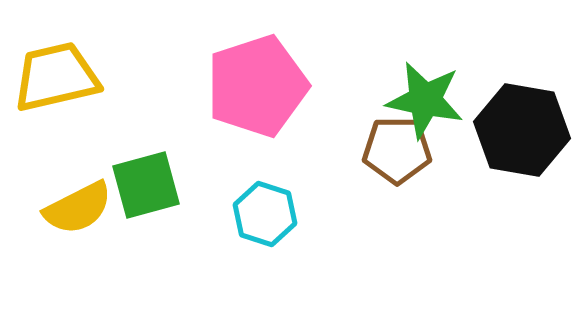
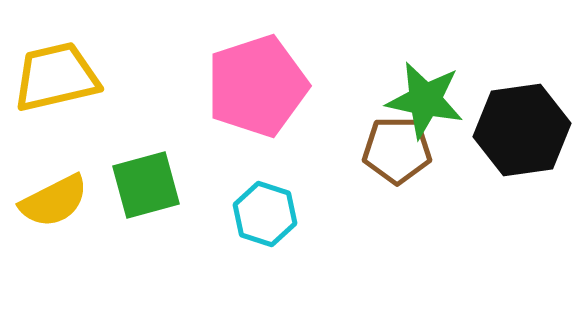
black hexagon: rotated 18 degrees counterclockwise
yellow semicircle: moved 24 px left, 7 px up
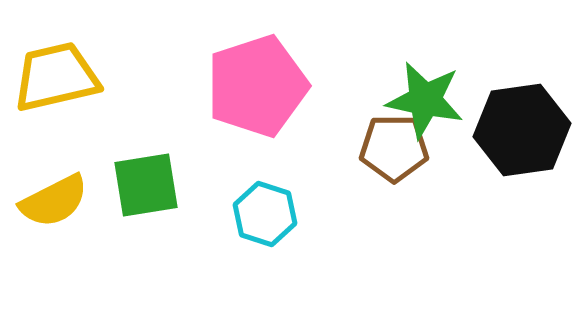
brown pentagon: moved 3 px left, 2 px up
green square: rotated 6 degrees clockwise
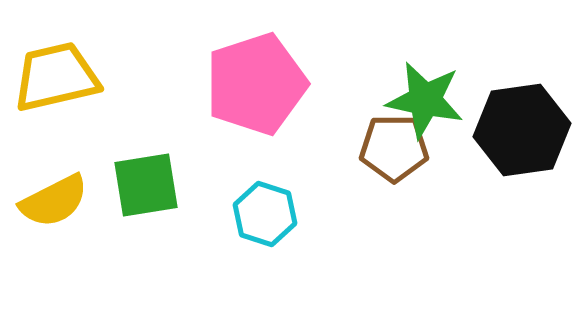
pink pentagon: moved 1 px left, 2 px up
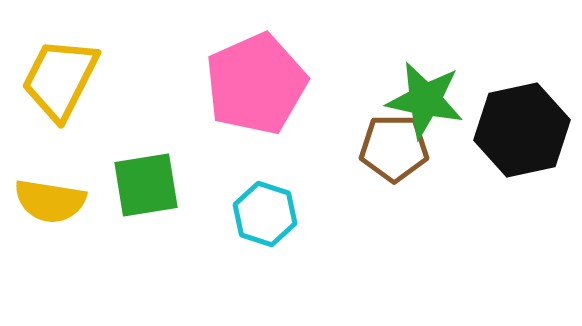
yellow trapezoid: moved 4 px right, 2 px down; rotated 50 degrees counterclockwise
pink pentagon: rotated 6 degrees counterclockwise
black hexagon: rotated 4 degrees counterclockwise
yellow semicircle: moved 4 px left; rotated 36 degrees clockwise
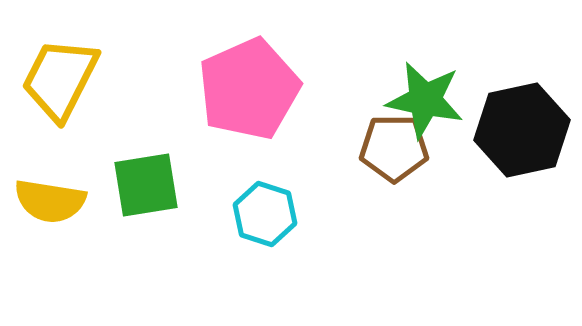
pink pentagon: moved 7 px left, 5 px down
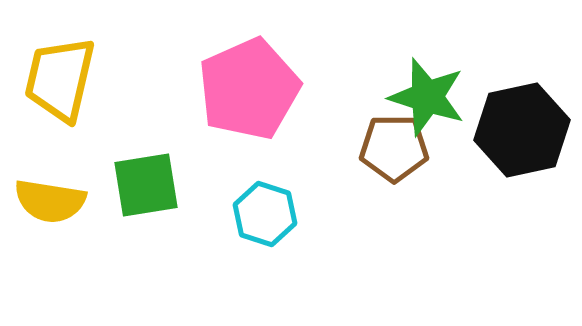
yellow trapezoid: rotated 14 degrees counterclockwise
green star: moved 2 px right, 3 px up; rotated 6 degrees clockwise
